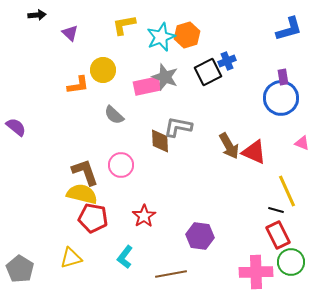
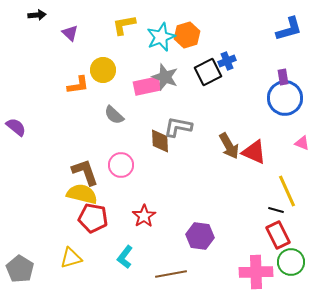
blue circle: moved 4 px right
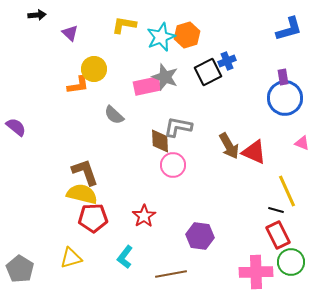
yellow L-shape: rotated 20 degrees clockwise
yellow circle: moved 9 px left, 1 px up
pink circle: moved 52 px right
red pentagon: rotated 12 degrees counterclockwise
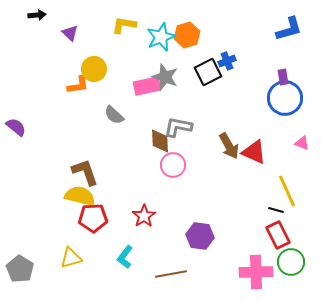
yellow semicircle: moved 2 px left, 2 px down
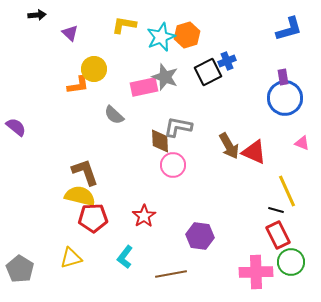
pink rectangle: moved 3 px left, 1 px down
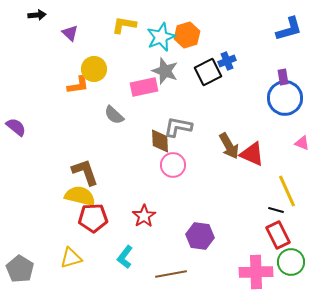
gray star: moved 6 px up
red triangle: moved 2 px left, 2 px down
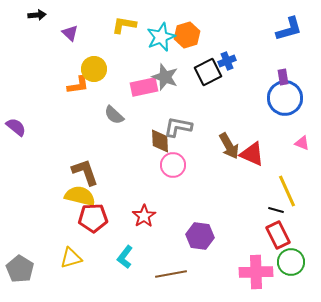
gray star: moved 6 px down
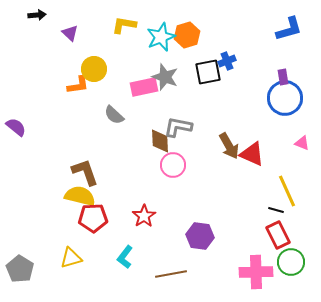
black square: rotated 16 degrees clockwise
